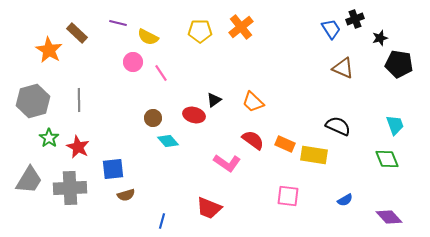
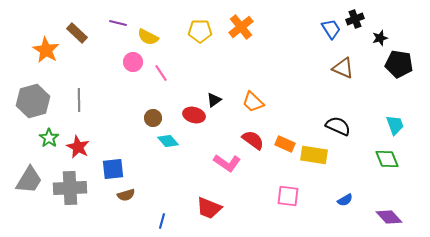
orange star: moved 3 px left
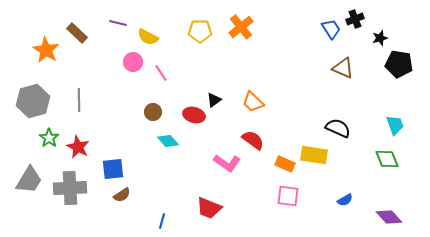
brown circle: moved 6 px up
black semicircle: moved 2 px down
orange rectangle: moved 20 px down
brown semicircle: moved 4 px left; rotated 18 degrees counterclockwise
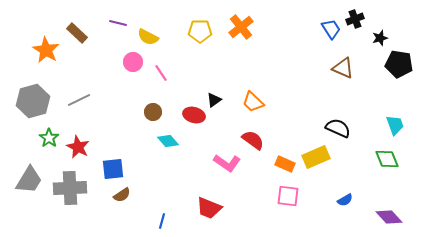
gray line: rotated 65 degrees clockwise
yellow rectangle: moved 2 px right, 2 px down; rotated 32 degrees counterclockwise
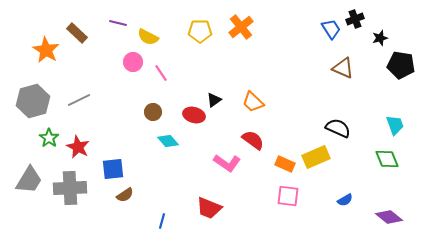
black pentagon: moved 2 px right, 1 px down
brown semicircle: moved 3 px right
purple diamond: rotated 8 degrees counterclockwise
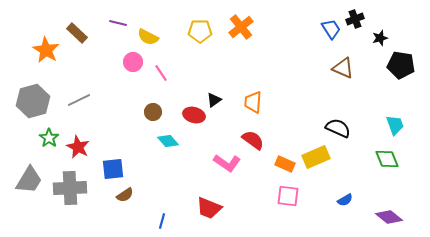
orange trapezoid: rotated 50 degrees clockwise
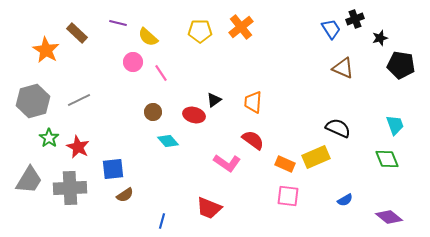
yellow semicircle: rotated 15 degrees clockwise
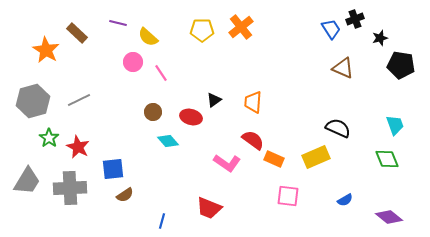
yellow pentagon: moved 2 px right, 1 px up
red ellipse: moved 3 px left, 2 px down
orange rectangle: moved 11 px left, 5 px up
gray trapezoid: moved 2 px left, 1 px down
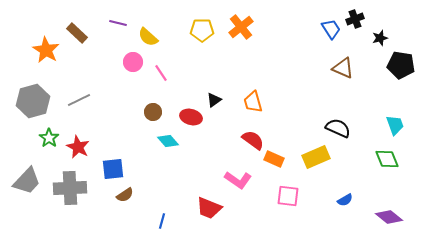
orange trapezoid: rotated 20 degrees counterclockwise
pink L-shape: moved 11 px right, 17 px down
gray trapezoid: rotated 12 degrees clockwise
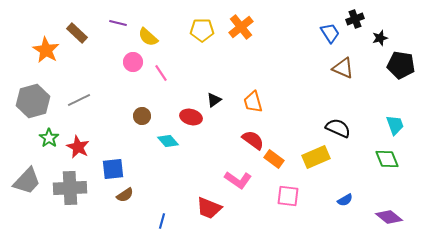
blue trapezoid: moved 1 px left, 4 px down
brown circle: moved 11 px left, 4 px down
orange rectangle: rotated 12 degrees clockwise
